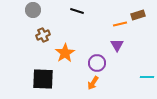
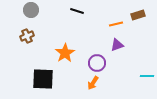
gray circle: moved 2 px left
orange line: moved 4 px left
brown cross: moved 16 px left, 1 px down
purple triangle: rotated 40 degrees clockwise
cyan line: moved 1 px up
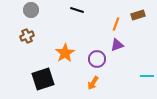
black line: moved 1 px up
orange line: rotated 56 degrees counterclockwise
purple circle: moved 4 px up
black square: rotated 20 degrees counterclockwise
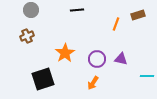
black line: rotated 24 degrees counterclockwise
purple triangle: moved 4 px right, 14 px down; rotated 32 degrees clockwise
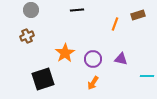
orange line: moved 1 px left
purple circle: moved 4 px left
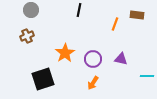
black line: moved 2 px right; rotated 72 degrees counterclockwise
brown rectangle: moved 1 px left; rotated 24 degrees clockwise
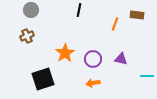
orange arrow: rotated 48 degrees clockwise
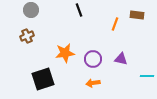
black line: rotated 32 degrees counterclockwise
orange star: rotated 24 degrees clockwise
